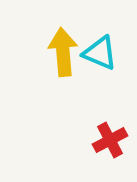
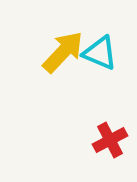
yellow arrow: rotated 48 degrees clockwise
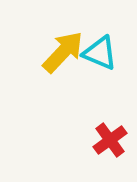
red cross: rotated 8 degrees counterclockwise
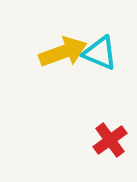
yellow arrow: rotated 27 degrees clockwise
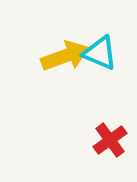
yellow arrow: moved 2 px right, 4 px down
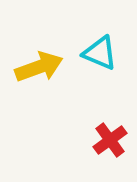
yellow arrow: moved 26 px left, 11 px down
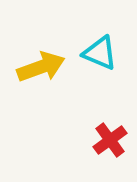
yellow arrow: moved 2 px right
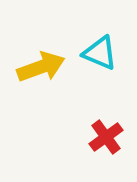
red cross: moved 4 px left, 3 px up
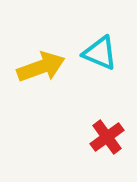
red cross: moved 1 px right
